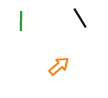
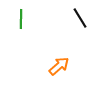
green line: moved 2 px up
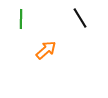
orange arrow: moved 13 px left, 16 px up
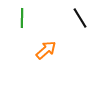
green line: moved 1 px right, 1 px up
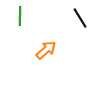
green line: moved 2 px left, 2 px up
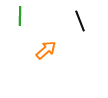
black line: moved 3 px down; rotated 10 degrees clockwise
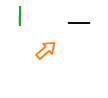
black line: moved 1 px left, 2 px down; rotated 70 degrees counterclockwise
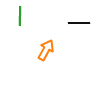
orange arrow: rotated 20 degrees counterclockwise
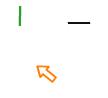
orange arrow: moved 23 px down; rotated 80 degrees counterclockwise
